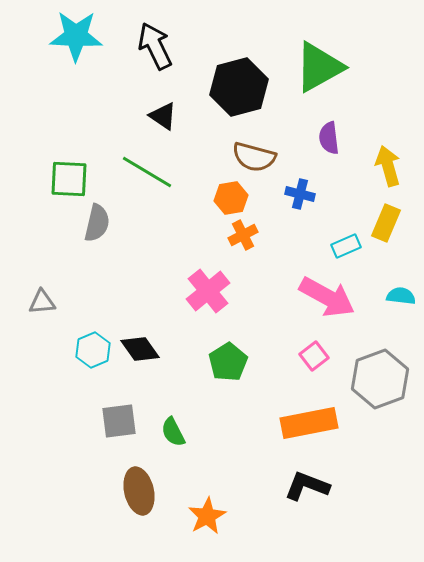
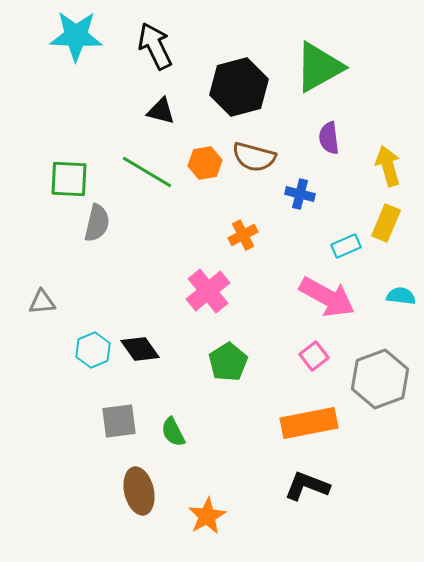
black triangle: moved 2 px left, 5 px up; rotated 20 degrees counterclockwise
orange hexagon: moved 26 px left, 35 px up
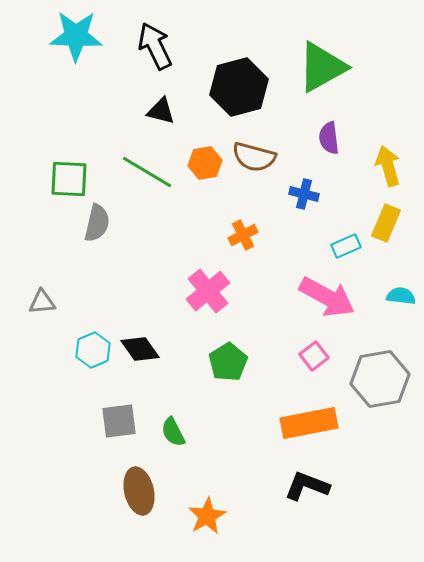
green triangle: moved 3 px right
blue cross: moved 4 px right
gray hexagon: rotated 10 degrees clockwise
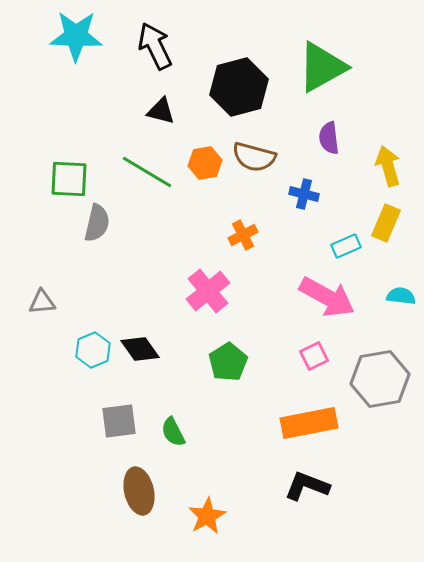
pink square: rotated 12 degrees clockwise
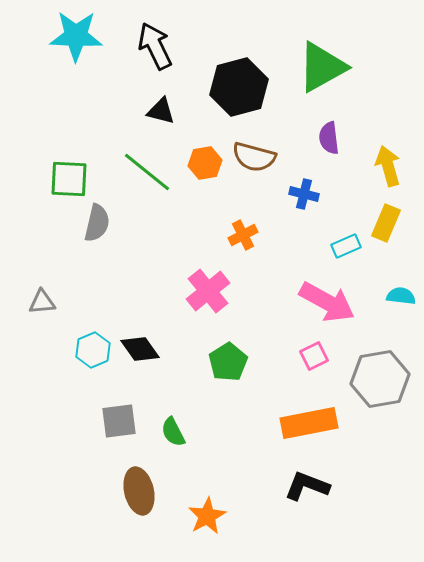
green line: rotated 8 degrees clockwise
pink arrow: moved 5 px down
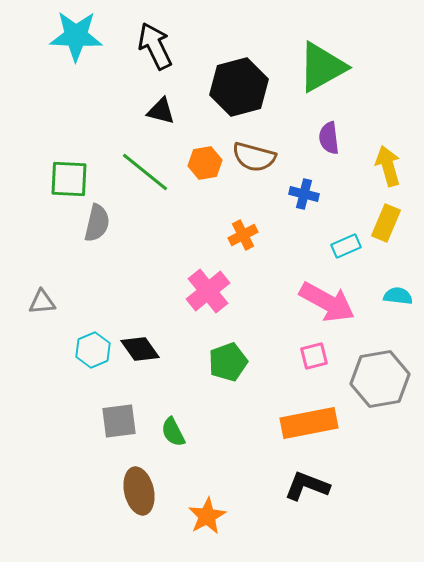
green line: moved 2 px left
cyan semicircle: moved 3 px left
pink square: rotated 12 degrees clockwise
green pentagon: rotated 12 degrees clockwise
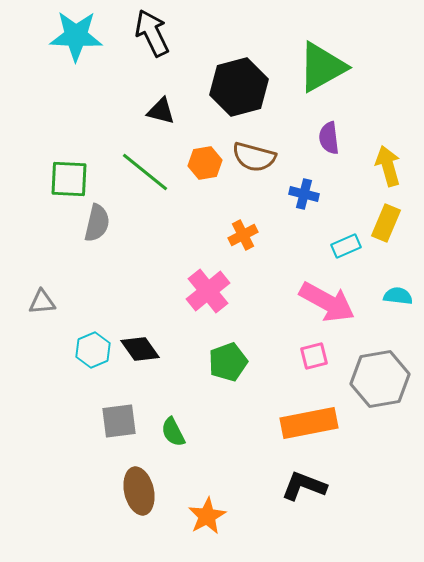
black arrow: moved 3 px left, 13 px up
black L-shape: moved 3 px left
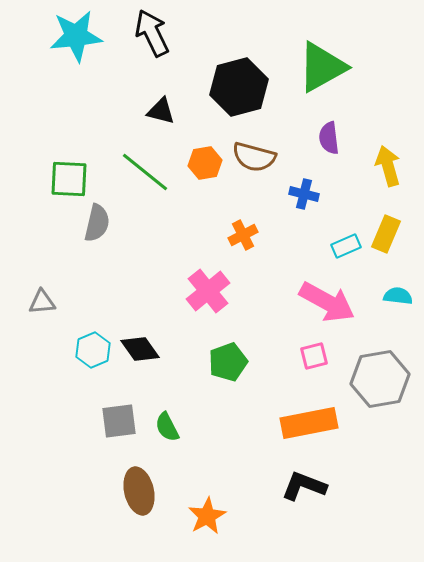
cyan star: rotated 8 degrees counterclockwise
yellow rectangle: moved 11 px down
green semicircle: moved 6 px left, 5 px up
